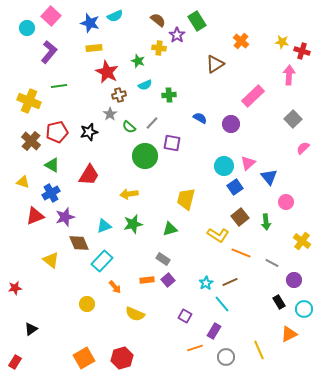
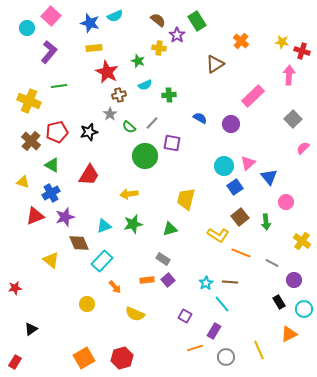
brown line at (230, 282): rotated 28 degrees clockwise
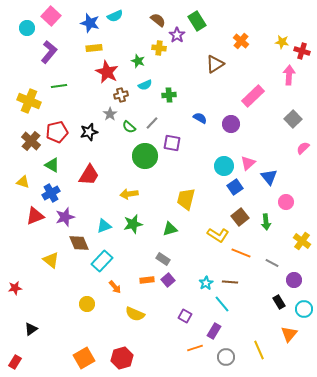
brown cross at (119, 95): moved 2 px right
orange triangle at (289, 334): rotated 24 degrees counterclockwise
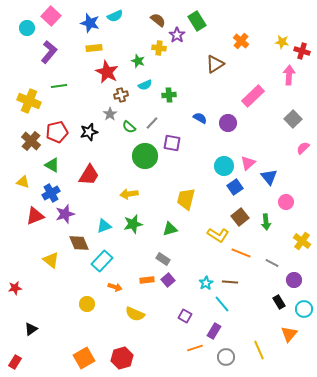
purple circle at (231, 124): moved 3 px left, 1 px up
purple star at (65, 217): moved 3 px up
orange arrow at (115, 287): rotated 32 degrees counterclockwise
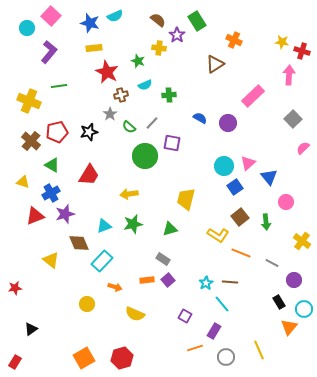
orange cross at (241, 41): moved 7 px left, 1 px up; rotated 14 degrees counterclockwise
orange triangle at (289, 334): moved 7 px up
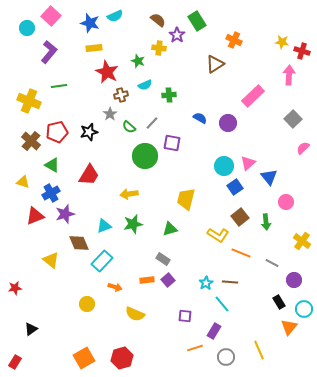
purple square at (185, 316): rotated 24 degrees counterclockwise
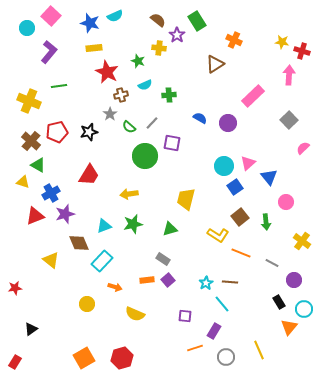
gray square at (293, 119): moved 4 px left, 1 px down
green triangle at (52, 165): moved 14 px left
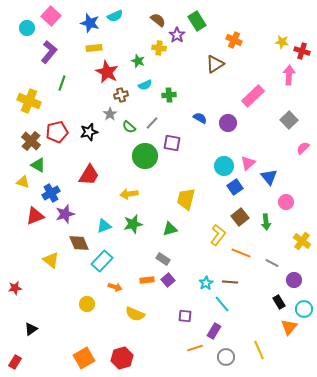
green line at (59, 86): moved 3 px right, 3 px up; rotated 63 degrees counterclockwise
yellow L-shape at (218, 235): rotated 85 degrees counterclockwise
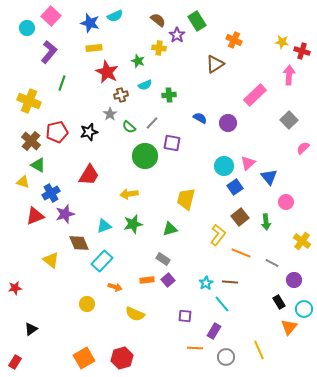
pink rectangle at (253, 96): moved 2 px right, 1 px up
orange line at (195, 348): rotated 21 degrees clockwise
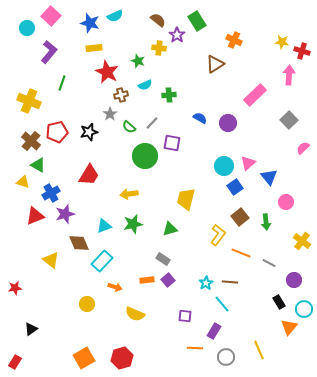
gray line at (272, 263): moved 3 px left
